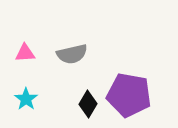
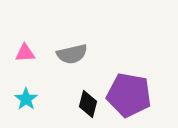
black diamond: rotated 16 degrees counterclockwise
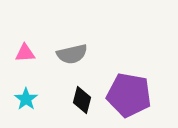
black diamond: moved 6 px left, 4 px up
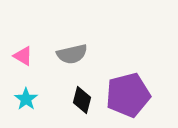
pink triangle: moved 2 px left, 3 px down; rotated 35 degrees clockwise
purple pentagon: moved 1 px left; rotated 24 degrees counterclockwise
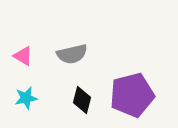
purple pentagon: moved 4 px right
cyan star: moved 1 px up; rotated 25 degrees clockwise
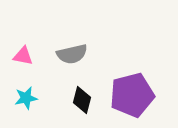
pink triangle: rotated 20 degrees counterclockwise
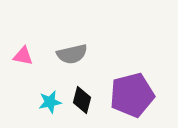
cyan star: moved 24 px right, 4 px down
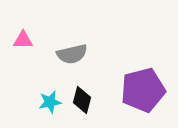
pink triangle: moved 16 px up; rotated 10 degrees counterclockwise
purple pentagon: moved 11 px right, 5 px up
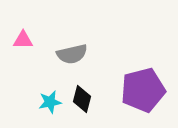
black diamond: moved 1 px up
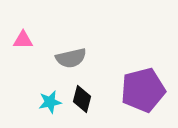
gray semicircle: moved 1 px left, 4 px down
